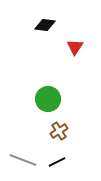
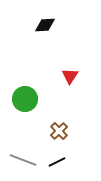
black diamond: rotated 10 degrees counterclockwise
red triangle: moved 5 px left, 29 px down
green circle: moved 23 px left
brown cross: rotated 12 degrees counterclockwise
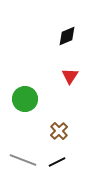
black diamond: moved 22 px right, 11 px down; rotated 20 degrees counterclockwise
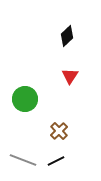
black diamond: rotated 20 degrees counterclockwise
black line: moved 1 px left, 1 px up
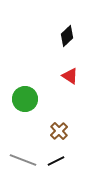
red triangle: rotated 30 degrees counterclockwise
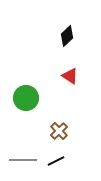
green circle: moved 1 px right, 1 px up
gray line: rotated 20 degrees counterclockwise
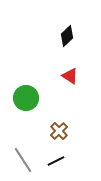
gray line: rotated 56 degrees clockwise
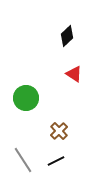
red triangle: moved 4 px right, 2 px up
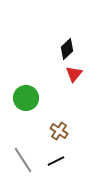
black diamond: moved 13 px down
red triangle: rotated 36 degrees clockwise
brown cross: rotated 12 degrees counterclockwise
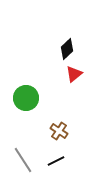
red triangle: rotated 12 degrees clockwise
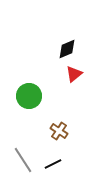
black diamond: rotated 20 degrees clockwise
green circle: moved 3 px right, 2 px up
black line: moved 3 px left, 3 px down
